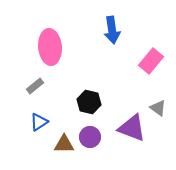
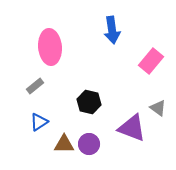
purple circle: moved 1 px left, 7 px down
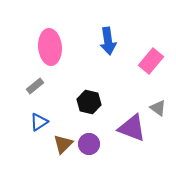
blue arrow: moved 4 px left, 11 px down
brown triangle: moved 1 px left; rotated 45 degrees counterclockwise
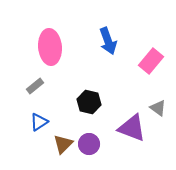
blue arrow: rotated 12 degrees counterclockwise
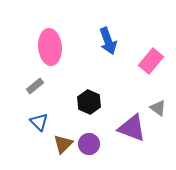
black hexagon: rotated 10 degrees clockwise
blue triangle: rotated 42 degrees counterclockwise
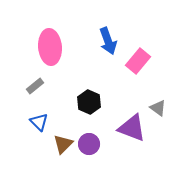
pink rectangle: moved 13 px left
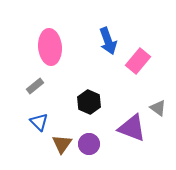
brown triangle: moved 1 px left; rotated 10 degrees counterclockwise
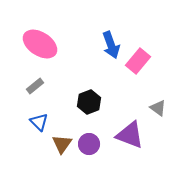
blue arrow: moved 3 px right, 4 px down
pink ellipse: moved 10 px left, 3 px up; rotated 52 degrees counterclockwise
black hexagon: rotated 15 degrees clockwise
purple triangle: moved 2 px left, 7 px down
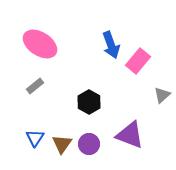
black hexagon: rotated 10 degrees counterclockwise
gray triangle: moved 4 px right, 13 px up; rotated 42 degrees clockwise
blue triangle: moved 4 px left, 16 px down; rotated 18 degrees clockwise
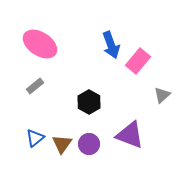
blue triangle: rotated 18 degrees clockwise
